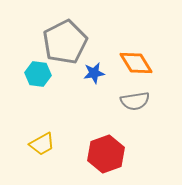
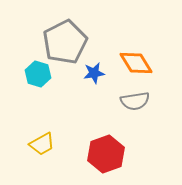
cyan hexagon: rotated 10 degrees clockwise
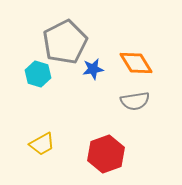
blue star: moved 1 px left, 4 px up
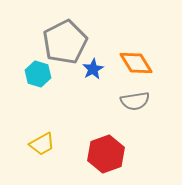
blue star: rotated 20 degrees counterclockwise
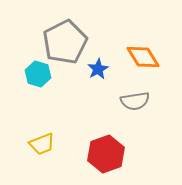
orange diamond: moved 7 px right, 6 px up
blue star: moved 5 px right
yellow trapezoid: rotated 8 degrees clockwise
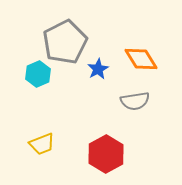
orange diamond: moved 2 px left, 2 px down
cyan hexagon: rotated 20 degrees clockwise
red hexagon: rotated 9 degrees counterclockwise
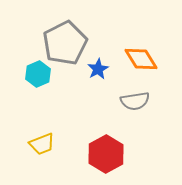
gray pentagon: moved 1 px down
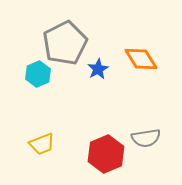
gray semicircle: moved 11 px right, 37 px down
red hexagon: rotated 6 degrees clockwise
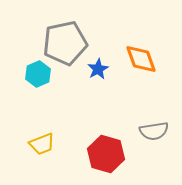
gray pentagon: rotated 15 degrees clockwise
orange diamond: rotated 12 degrees clockwise
gray semicircle: moved 8 px right, 7 px up
red hexagon: rotated 21 degrees counterclockwise
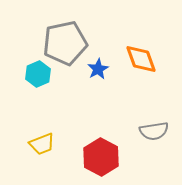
red hexagon: moved 5 px left, 3 px down; rotated 12 degrees clockwise
